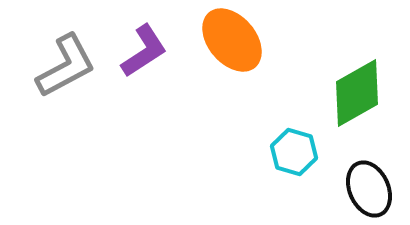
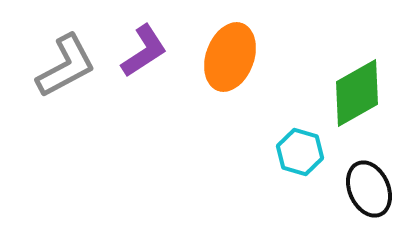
orange ellipse: moved 2 px left, 17 px down; rotated 60 degrees clockwise
cyan hexagon: moved 6 px right
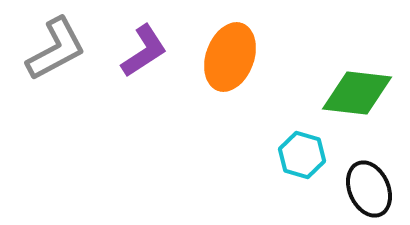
gray L-shape: moved 10 px left, 17 px up
green diamond: rotated 36 degrees clockwise
cyan hexagon: moved 2 px right, 3 px down
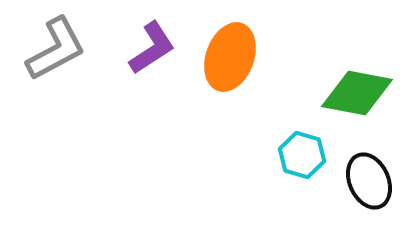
purple L-shape: moved 8 px right, 3 px up
green diamond: rotated 4 degrees clockwise
black ellipse: moved 8 px up
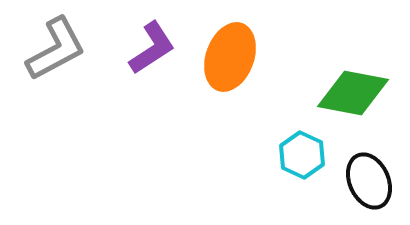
green diamond: moved 4 px left
cyan hexagon: rotated 9 degrees clockwise
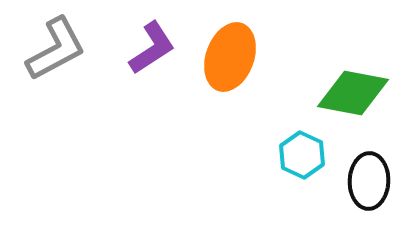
black ellipse: rotated 26 degrees clockwise
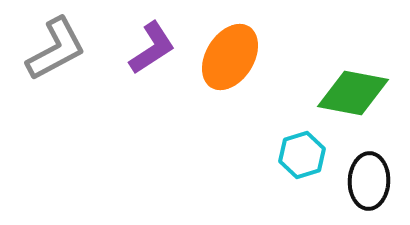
orange ellipse: rotated 12 degrees clockwise
cyan hexagon: rotated 18 degrees clockwise
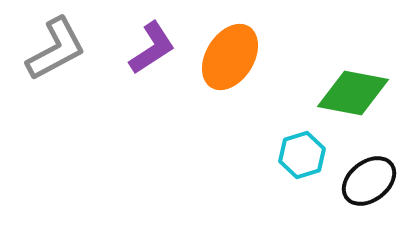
black ellipse: rotated 50 degrees clockwise
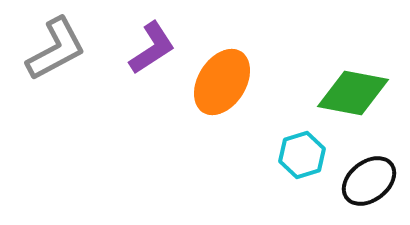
orange ellipse: moved 8 px left, 25 px down
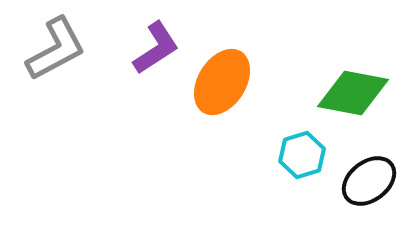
purple L-shape: moved 4 px right
